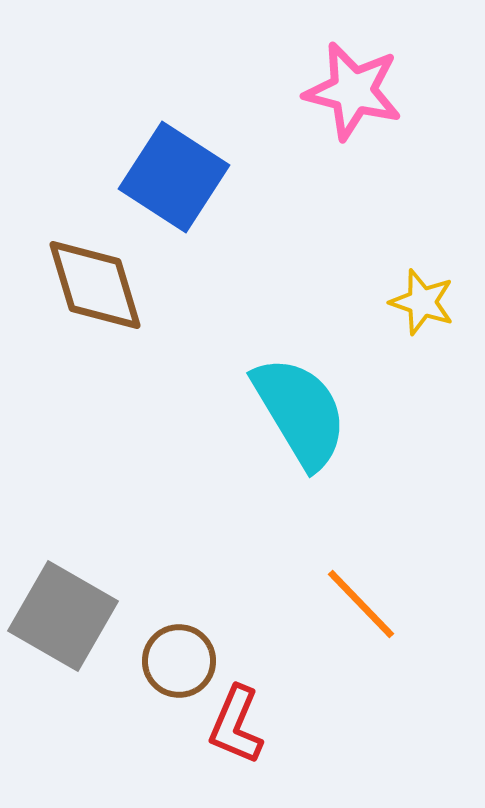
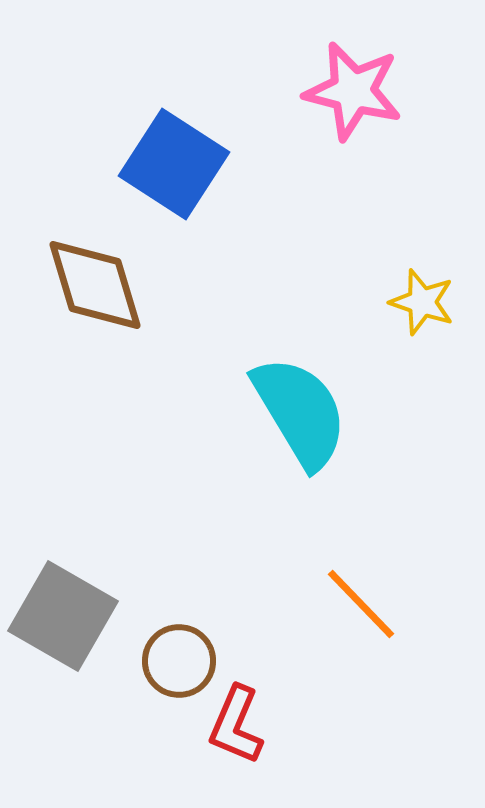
blue square: moved 13 px up
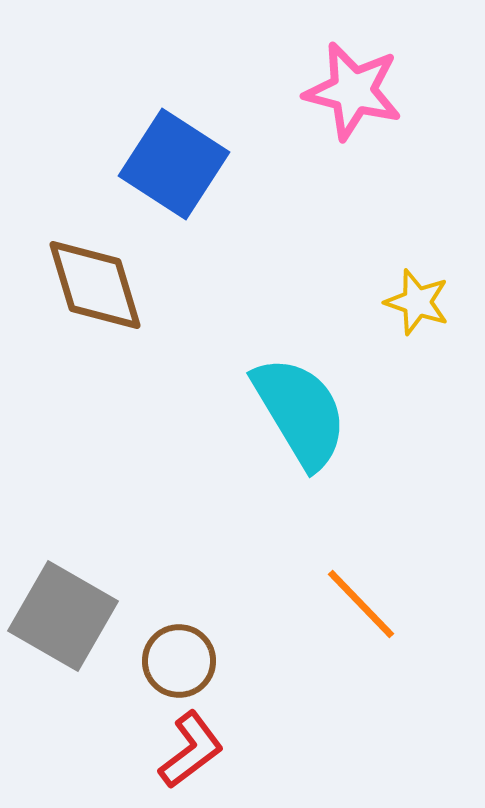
yellow star: moved 5 px left
red L-shape: moved 45 px left, 25 px down; rotated 150 degrees counterclockwise
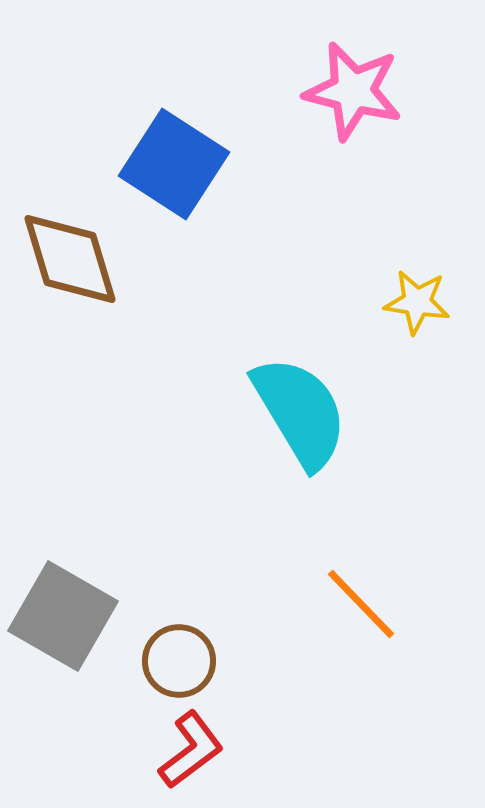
brown diamond: moved 25 px left, 26 px up
yellow star: rotated 10 degrees counterclockwise
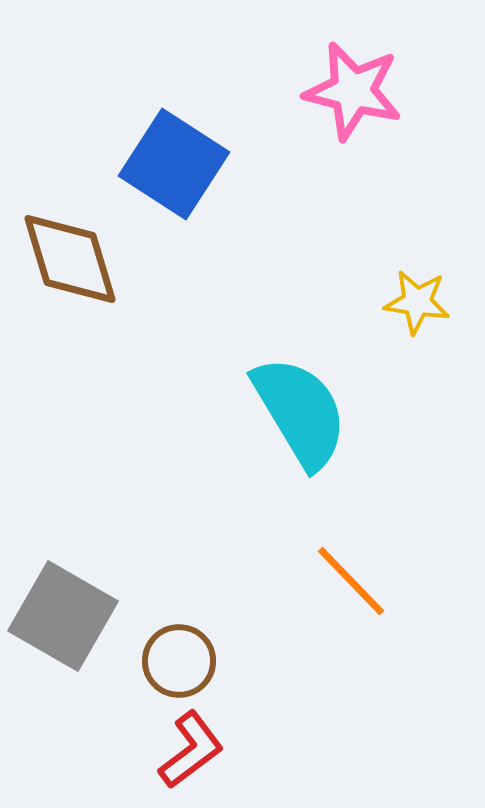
orange line: moved 10 px left, 23 px up
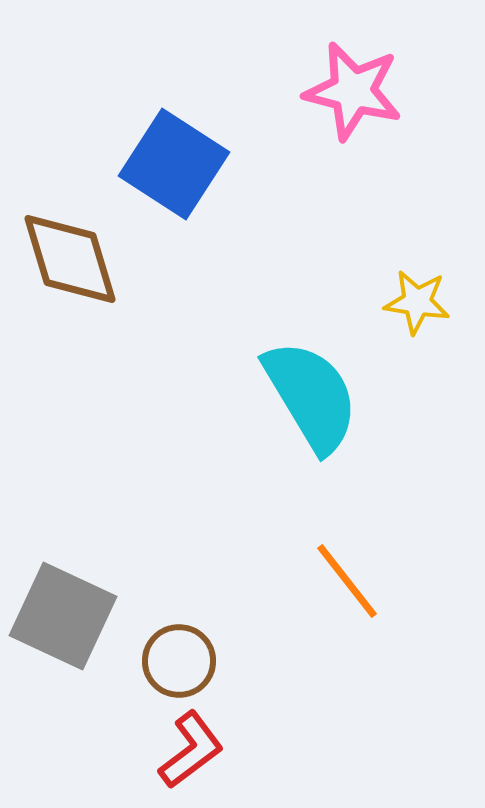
cyan semicircle: moved 11 px right, 16 px up
orange line: moved 4 px left; rotated 6 degrees clockwise
gray square: rotated 5 degrees counterclockwise
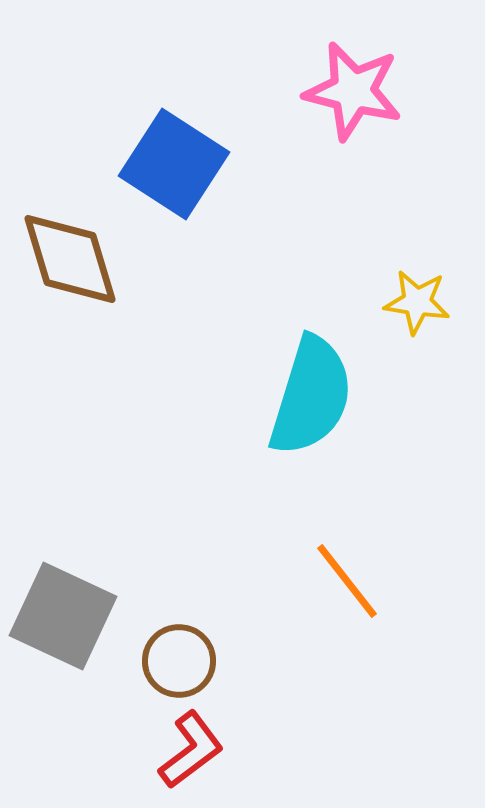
cyan semicircle: rotated 48 degrees clockwise
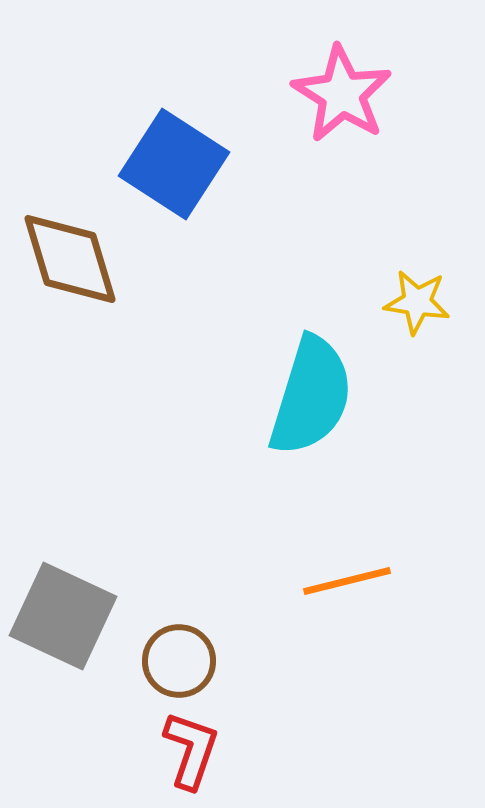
pink star: moved 11 px left, 3 px down; rotated 18 degrees clockwise
orange line: rotated 66 degrees counterclockwise
red L-shape: rotated 34 degrees counterclockwise
